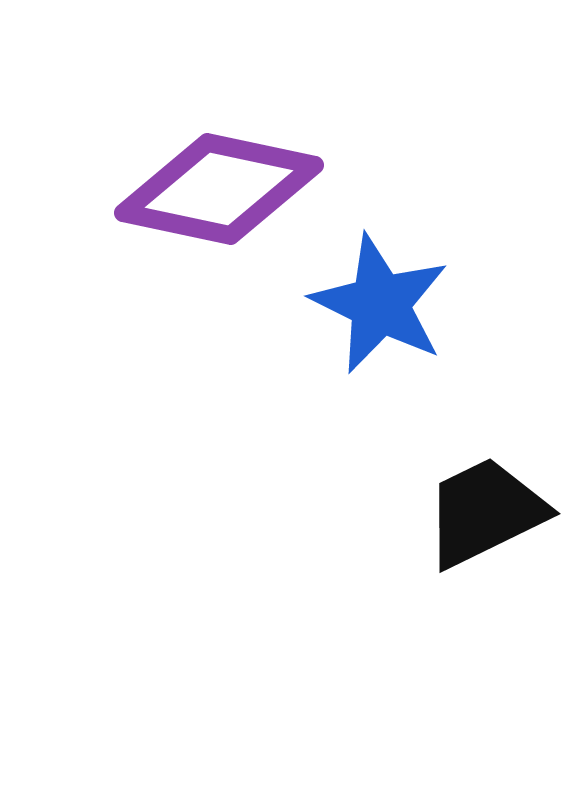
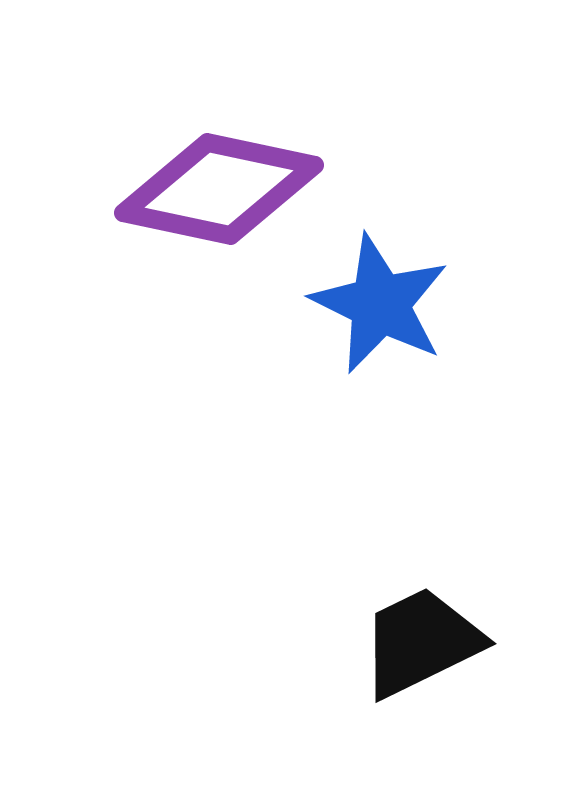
black trapezoid: moved 64 px left, 130 px down
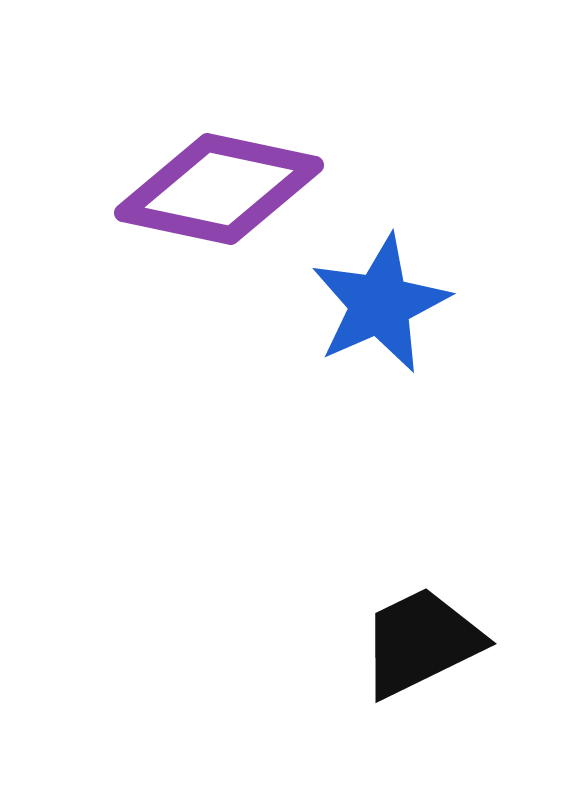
blue star: rotated 22 degrees clockwise
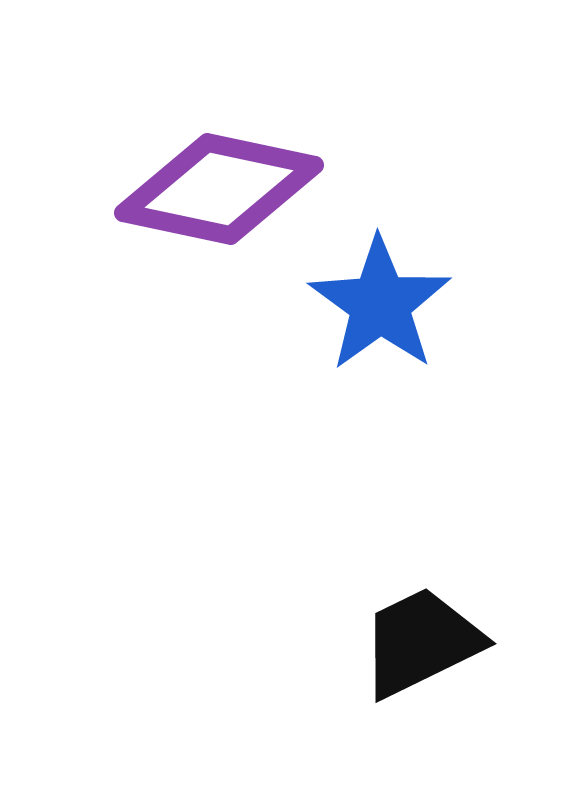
blue star: rotated 12 degrees counterclockwise
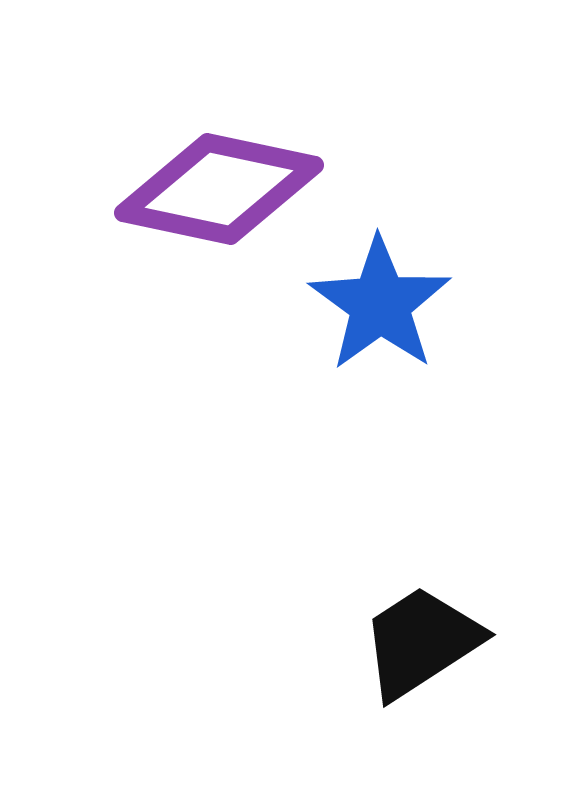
black trapezoid: rotated 7 degrees counterclockwise
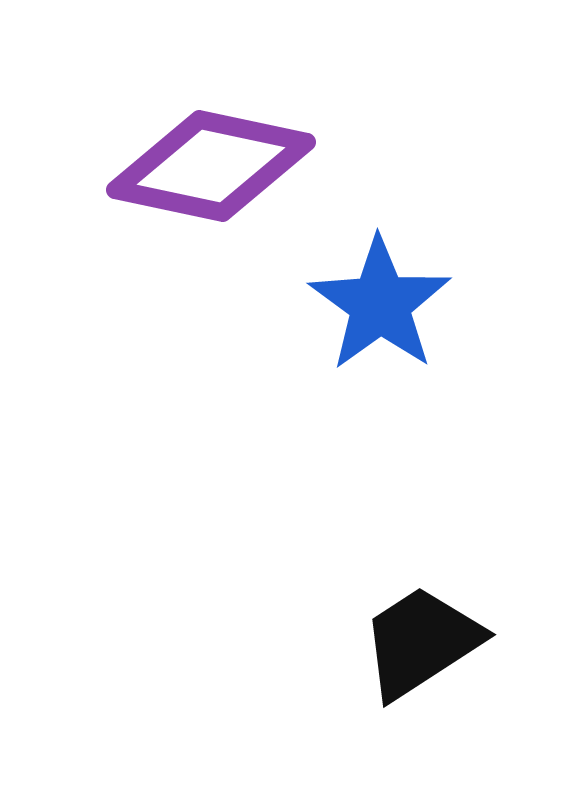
purple diamond: moved 8 px left, 23 px up
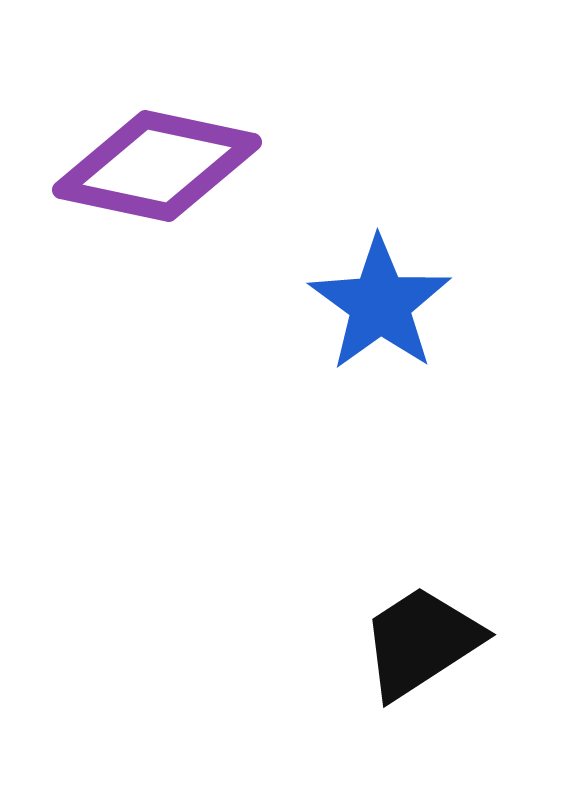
purple diamond: moved 54 px left
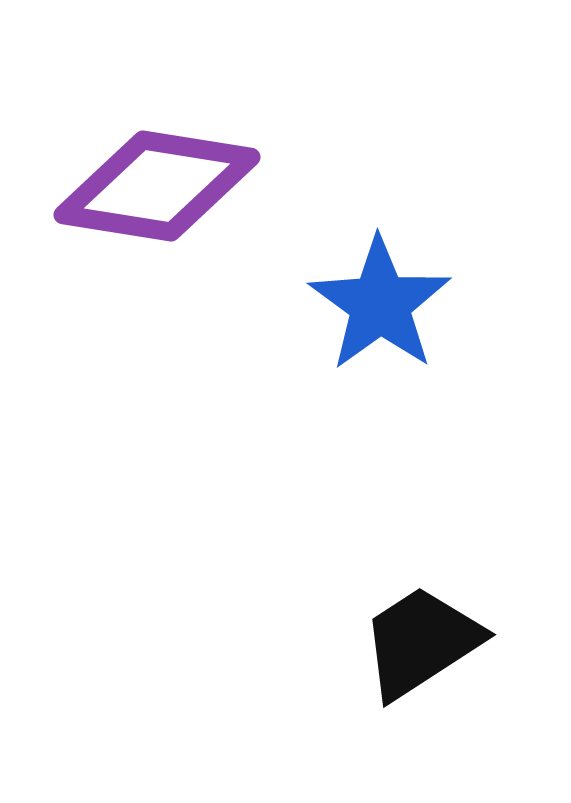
purple diamond: moved 20 px down; rotated 3 degrees counterclockwise
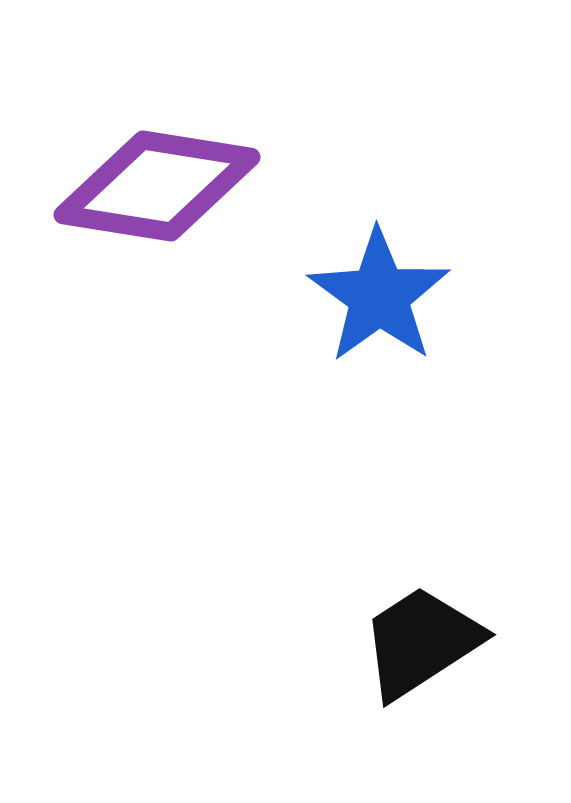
blue star: moved 1 px left, 8 px up
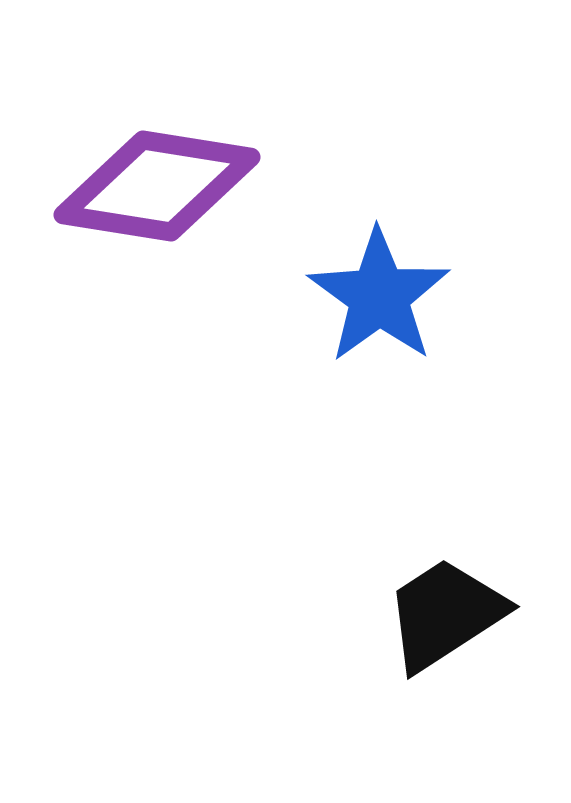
black trapezoid: moved 24 px right, 28 px up
